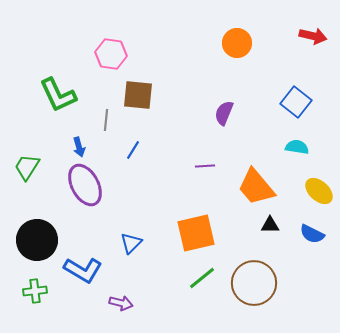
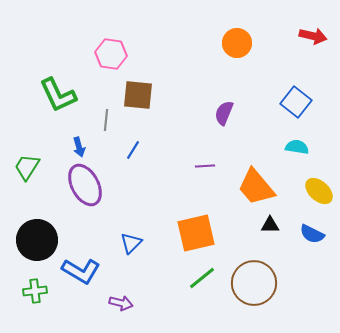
blue L-shape: moved 2 px left, 1 px down
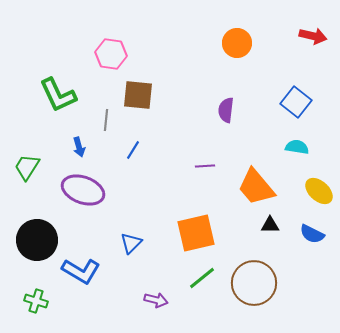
purple semicircle: moved 2 px right, 3 px up; rotated 15 degrees counterclockwise
purple ellipse: moved 2 px left, 5 px down; rotated 42 degrees counterclockwise
green cross: moved 1 px right, 10 px down; rotated 25 degrees clockwise
purple arrow: moved 35 px right, 3 px up
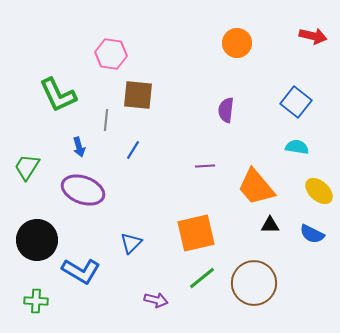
green cross: rotated 15 degrees counterclockwise
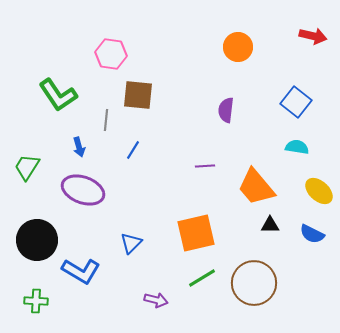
orange circle: moved 1 px right, 4 px down
green L-shape: rotated 9 degrees counterclockwise
green line: rotated 8 degrees clockwise
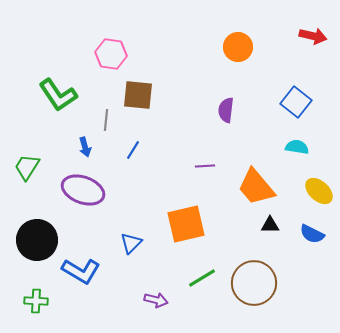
blue arrow: moved 6 px right
orange square: moved 10 px left, 9 px up
